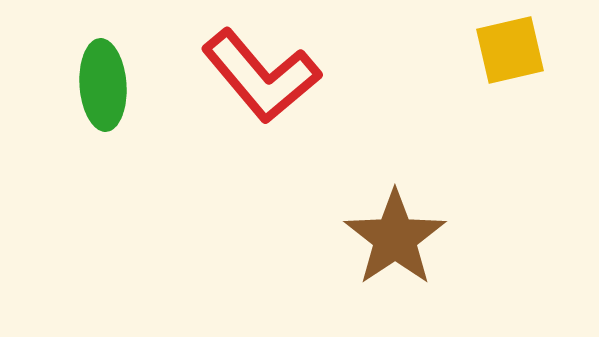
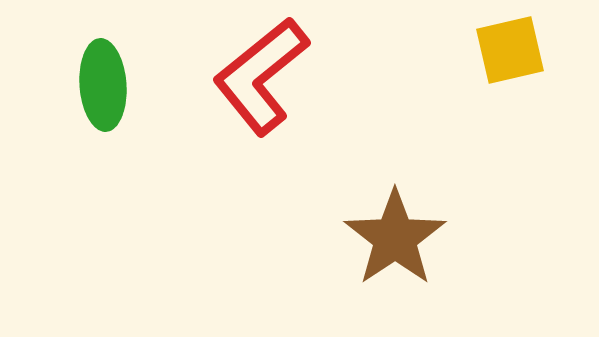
red L-shape: rotated 91 degrees clockwise
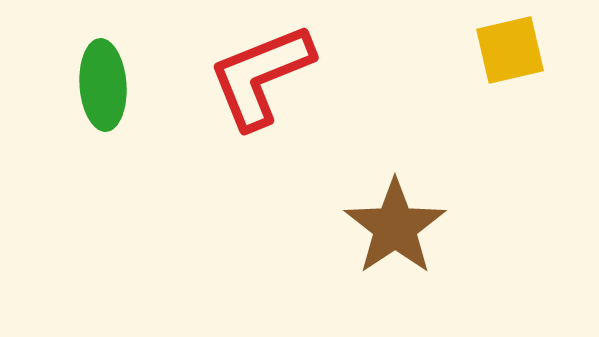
red L-shape: rotated 17 degrees clockwise
brown star: moved 11 px up
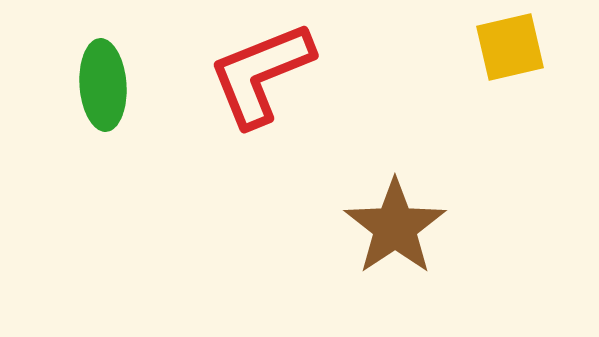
yellow square: moved 3 px up
red L-shape: moved 2 px up
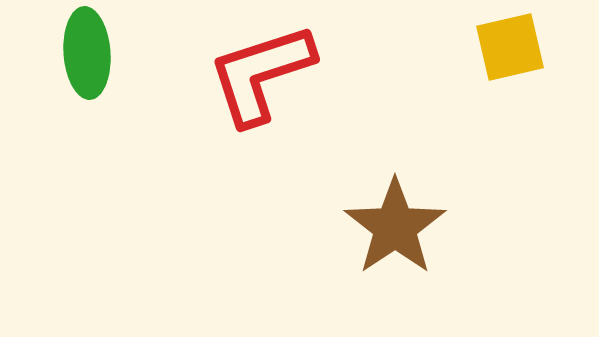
red L-shape: rotated 4 degrees clockwise
green ellipse: moved 16 px left, 32 px up
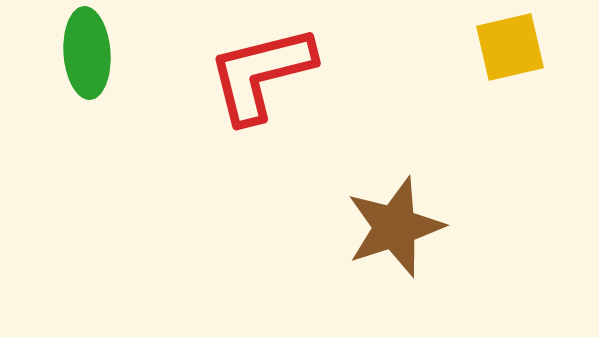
red L-shape: rotated 4 degrees clockwise
brown star: rotated 16 degrees clockwise
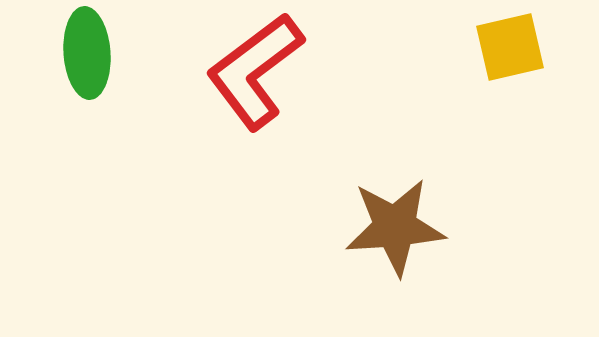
red L-shape: moved 6 px left, 3 px up; rotated 23 degrees counterclockwise
brown star: rotated 14 degrees clockwise
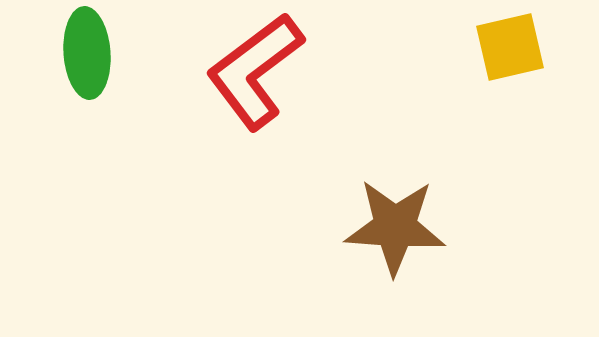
brown star: rotated 8 degrees clockwise
